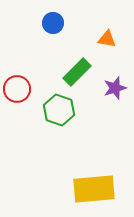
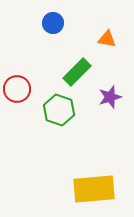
purple star: moved 5 px left, 9 px down
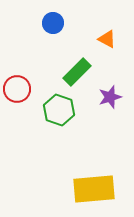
orange triangle: rotated 18 degrees clockwise
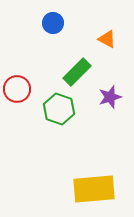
green hexagon: moved 1 px up
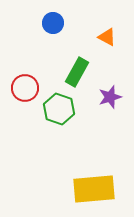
orange triangle: moved 2 px up
green rectangle: rotated 16 degrees counterclockwise
red circle: moved 8 px right, 1 px up
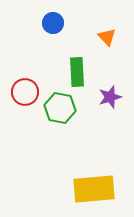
orange triangle: rotated 18 degrees clockwise
green rectangle: rotated 32 degrees counterclockwise
red circle: moved 4 px down
green hexagon: moved 1 px right, 1 px up; rotated 8 degrees counterclockwise
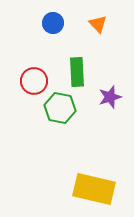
orange triangle: moved 9 px left, 13 px up
red circle: moved 9 px right, 11 px up
yellow rectangle: rotated 18 degrees clockwise
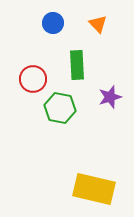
green rectangle: moved 7 px up
red circle: moved 1 px left, 2 px up
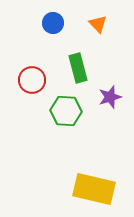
green rectangle: moved 1 px right, 3 px down; rotated 12 degrees counterclockwise
red circle: moved 1 px left, 1 px down
green hexagon: moved 6 px right, 3 px down; rotated 8 degrees counterclockwise
